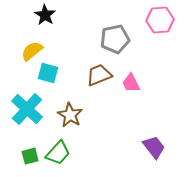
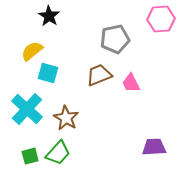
black star: moved 4 px right, 1 px down
pink hexagon: moved 1 px right, 1 px up
brown star: moved 4 px left, 3 px down
purple trapezoid: rotated 55 degrees counterclockwise
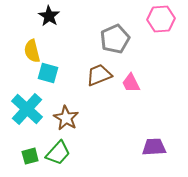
gray pentagon: rotated 12 degrees counterclockwise
yellow semicircle: rotated 65 degrees counterclockwise
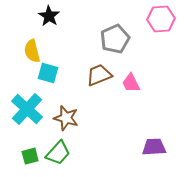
brown star: rotated 15 degrees counterclockwise
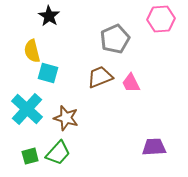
brown trapezoid: moved 1 px right, 2 px down
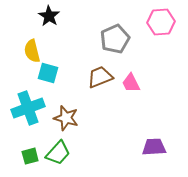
pink hexagon: moved 3 px down
cyan cross: moved 1 px right, 1 px up; rotated 28 degrees clockwise
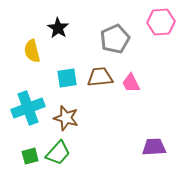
black star: moved 9 px right, 12 px down
cyan square: moved 19 px right, 5 px down; rotated 25 degrees counterclockwise
brown trapezoid: rotated 16 degrees clockwise
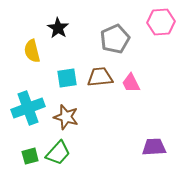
brown star: moved 1 px up
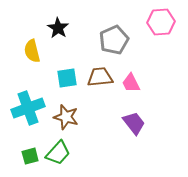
gray pentagon: moved 1 px left, 1 px down
purple trapezoid: moved 20 px left, 24 px up; rotated 55 degrees clockwise
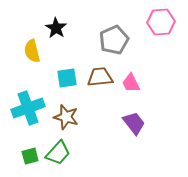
black star: moved 2 px left
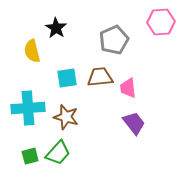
pink trapezoid: moved 3 px left, 5 px down; rotated 20 degrees clockwise
cyan cross: rotated 16 degrees clockwise
